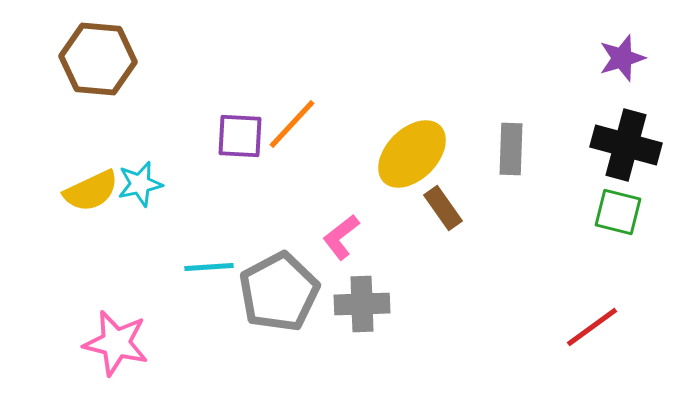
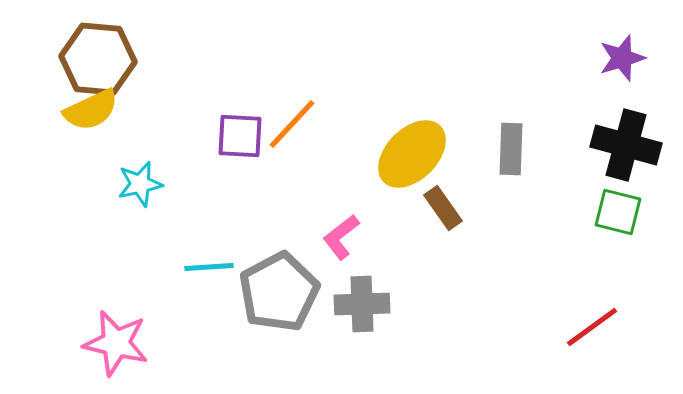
yellow semicircle: moved 81 px up
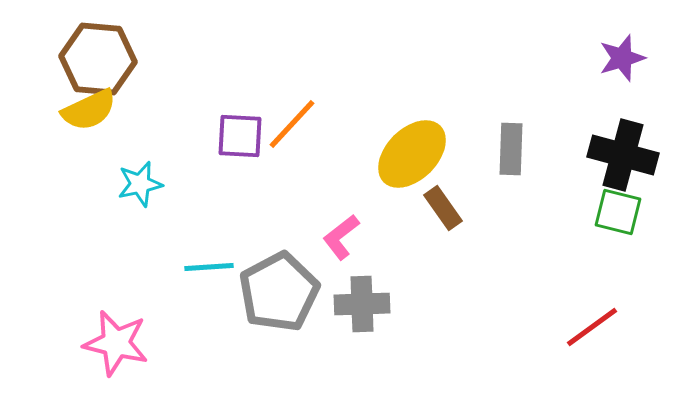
yellow semicircle: moved 2 px left
black cross: moved 3 px left, 10 px down
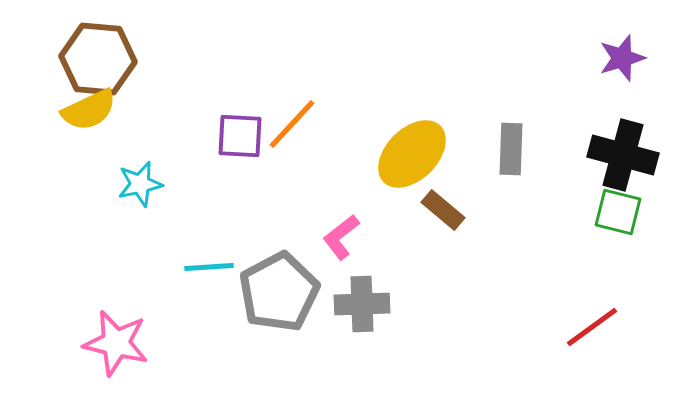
brown rectangle: moved 2 px down; rotated 15 degrees counterclockwise
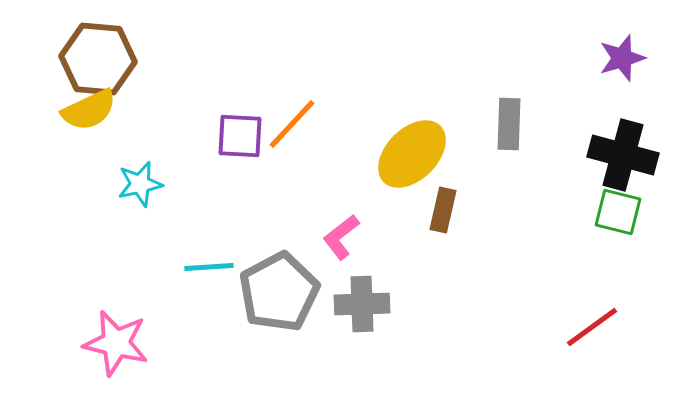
gray rectangle: moved 2 px left, 25 px up
brown rectangle: rotated 63 degrees clockwise
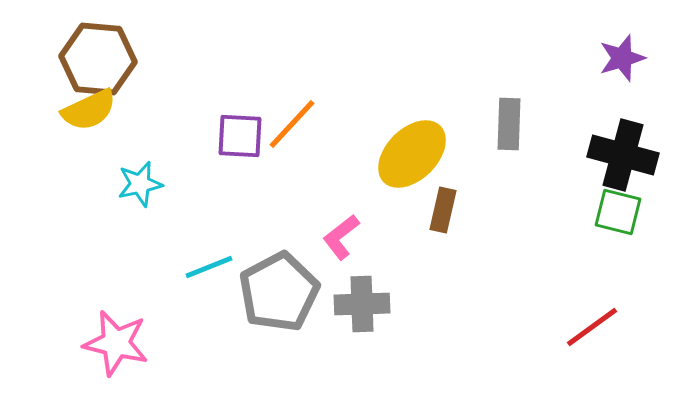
cyan line: rotated 18 degrees counterclockwise
